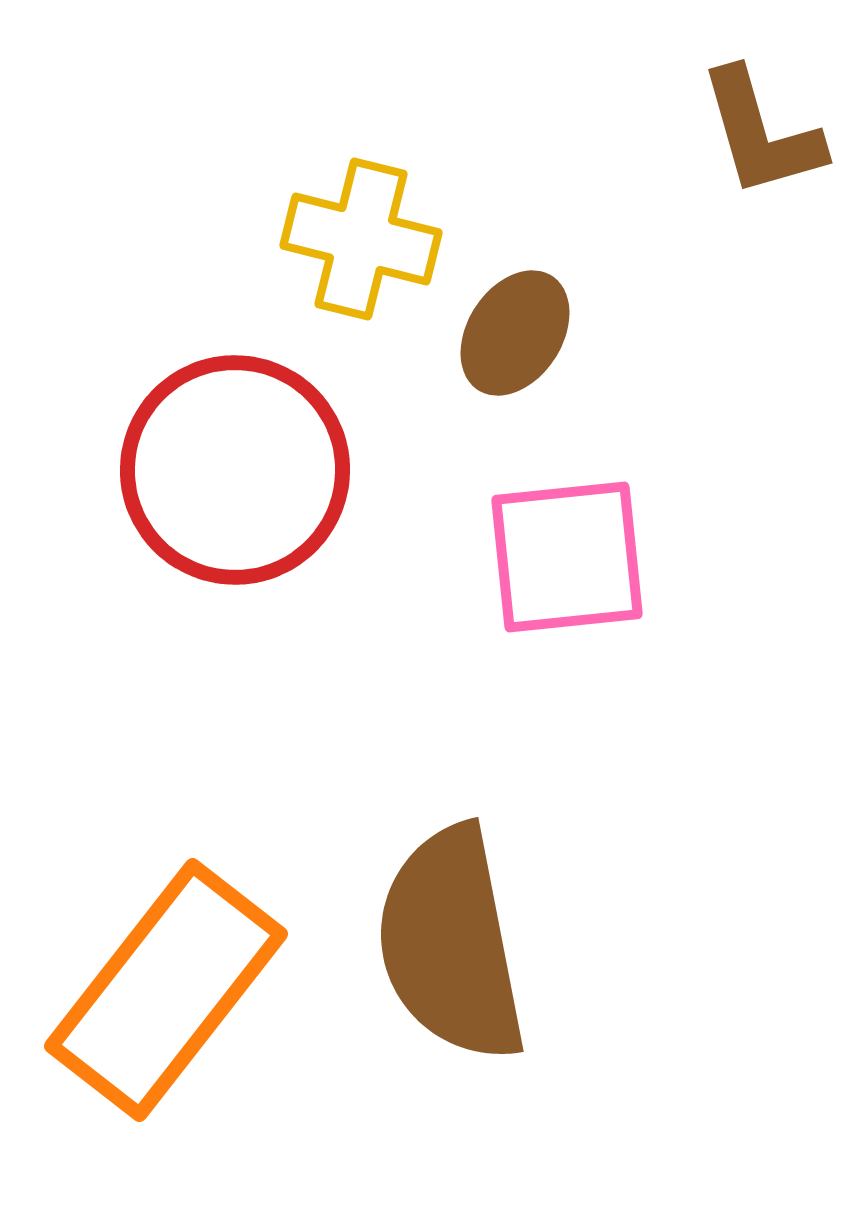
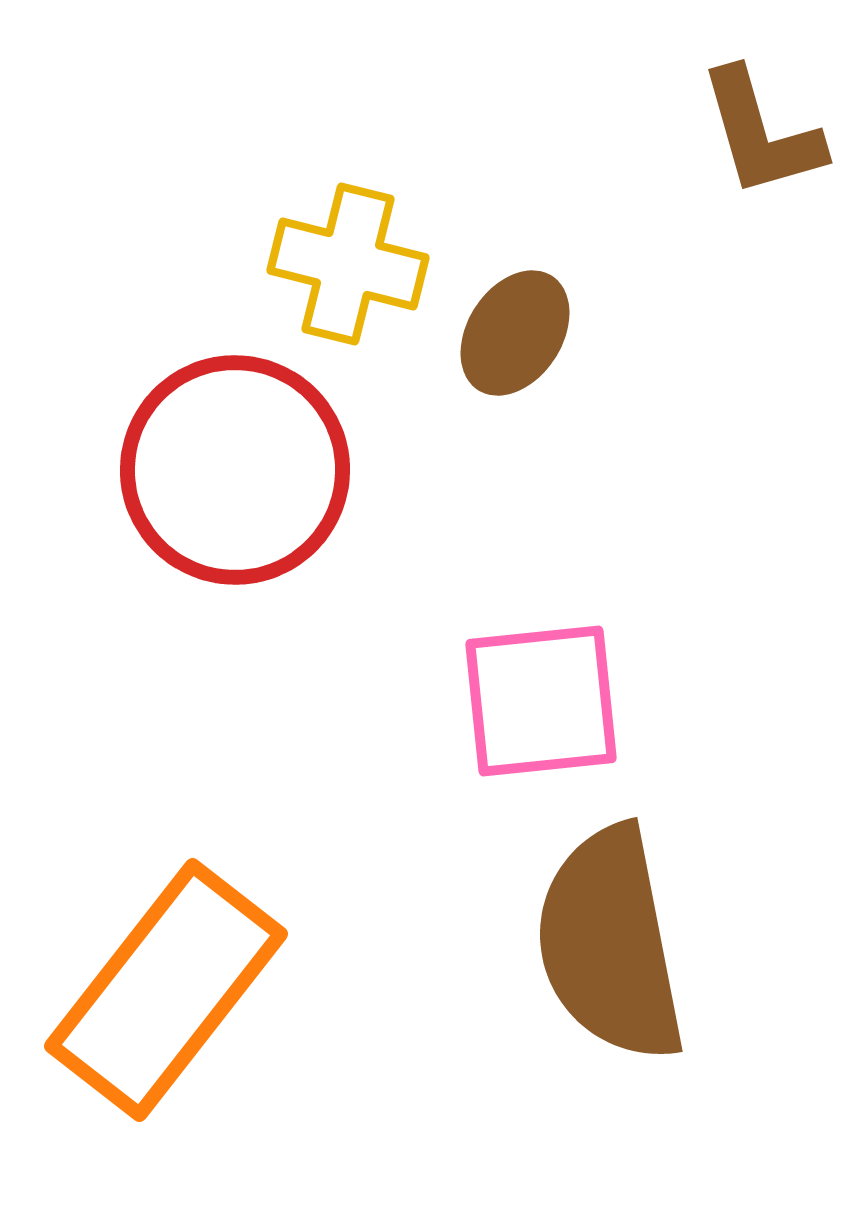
yellow cross: moved 13 px left, 25 px down
pink square: moved 26 px left, 144 px down
brown semicircle: moved 159 px right
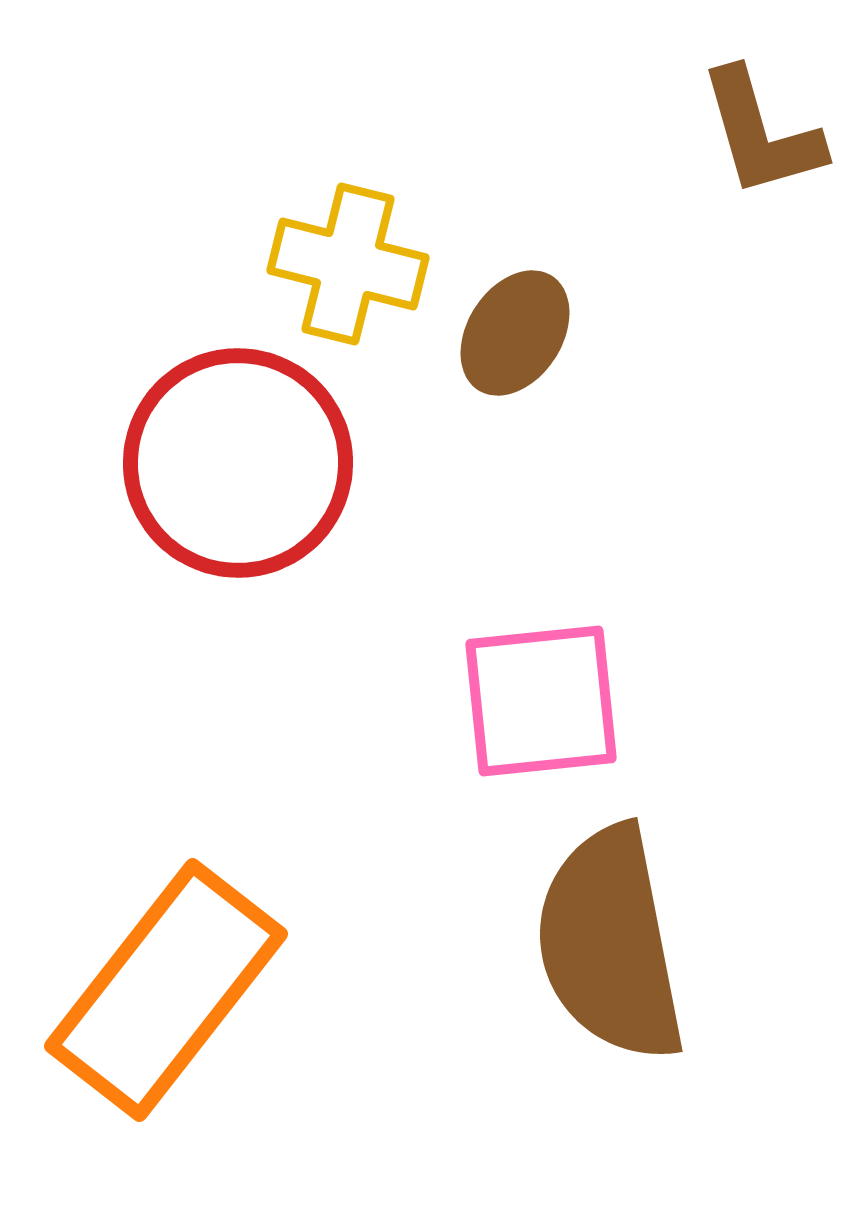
red circle: moved 3 px right, 7 px up
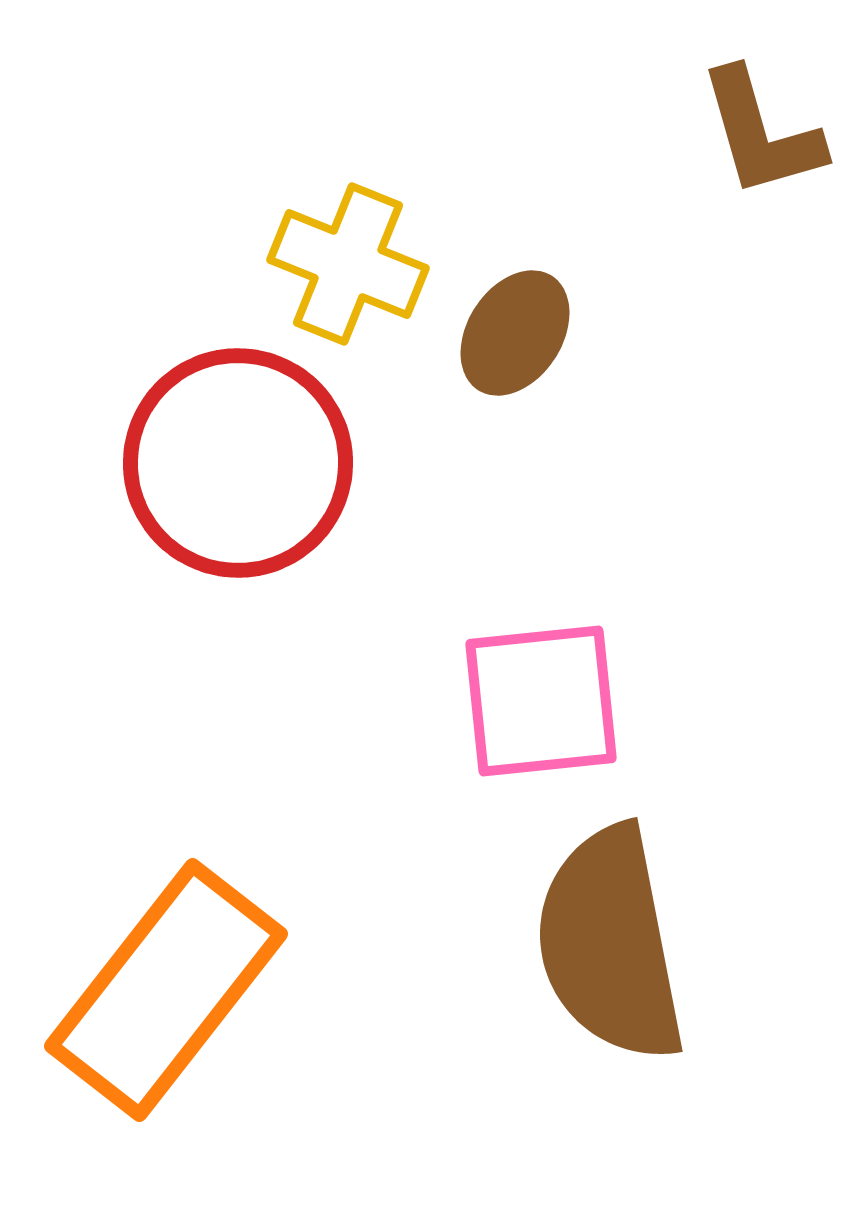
yellow cross: rotated 8 degrees clockwise
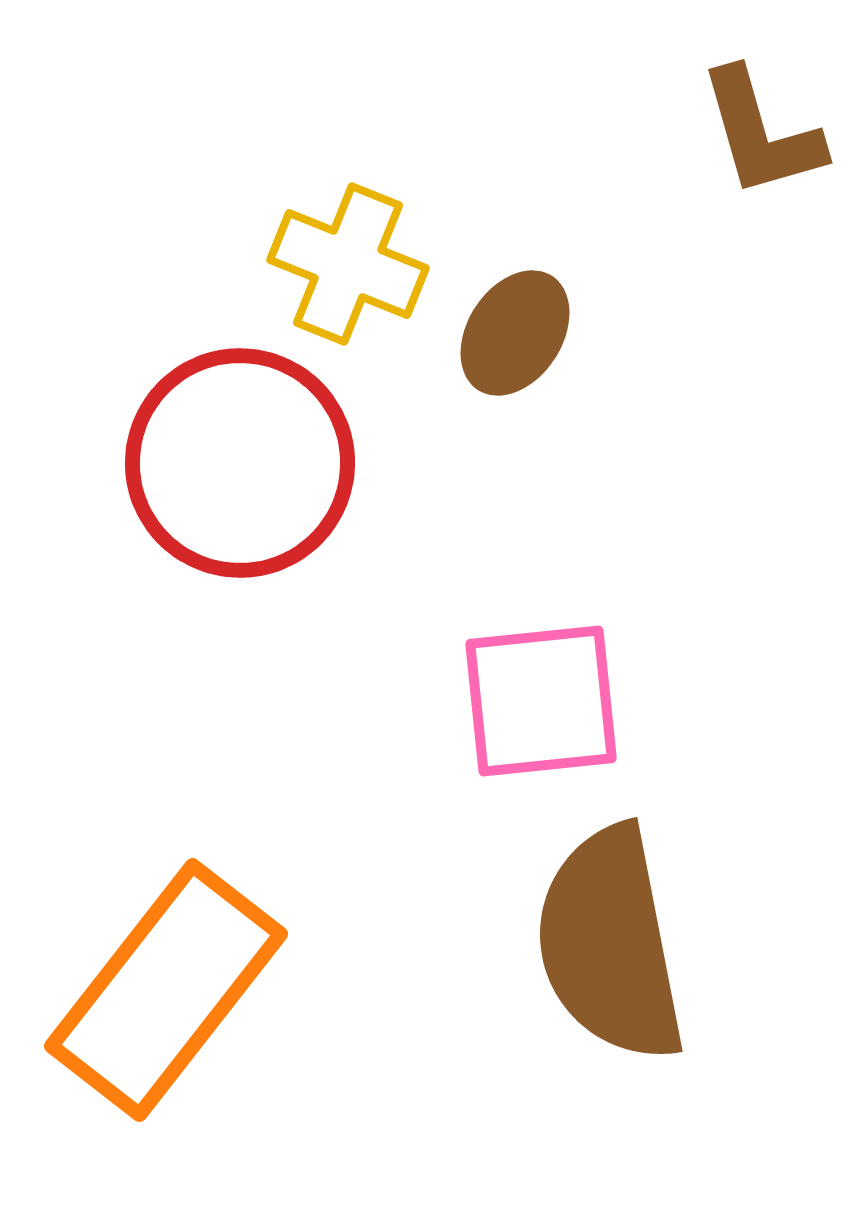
red circle: moved 2 px right
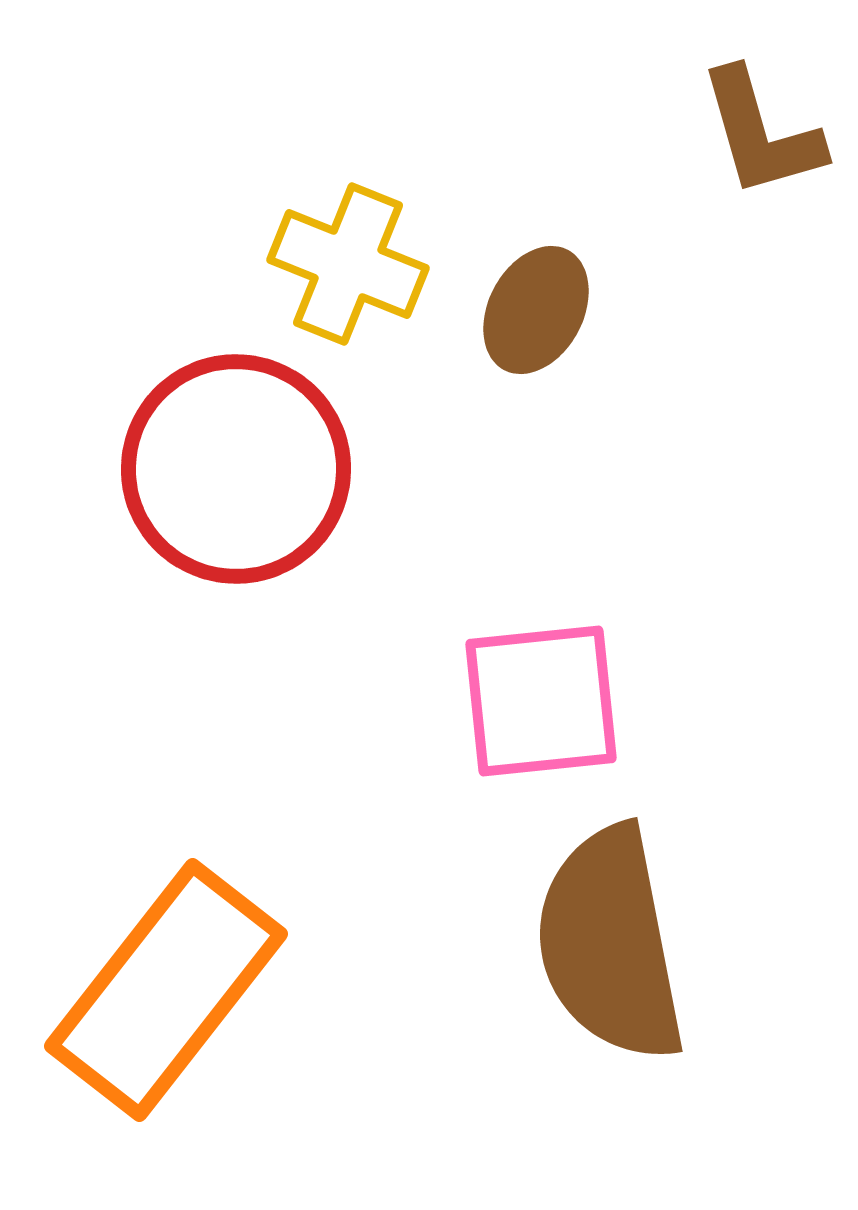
brown ellipse: moved 21 px right, 23 px up; rotated 5 degrees counterclockwise
red circle: moved 4 px left, 6 px down
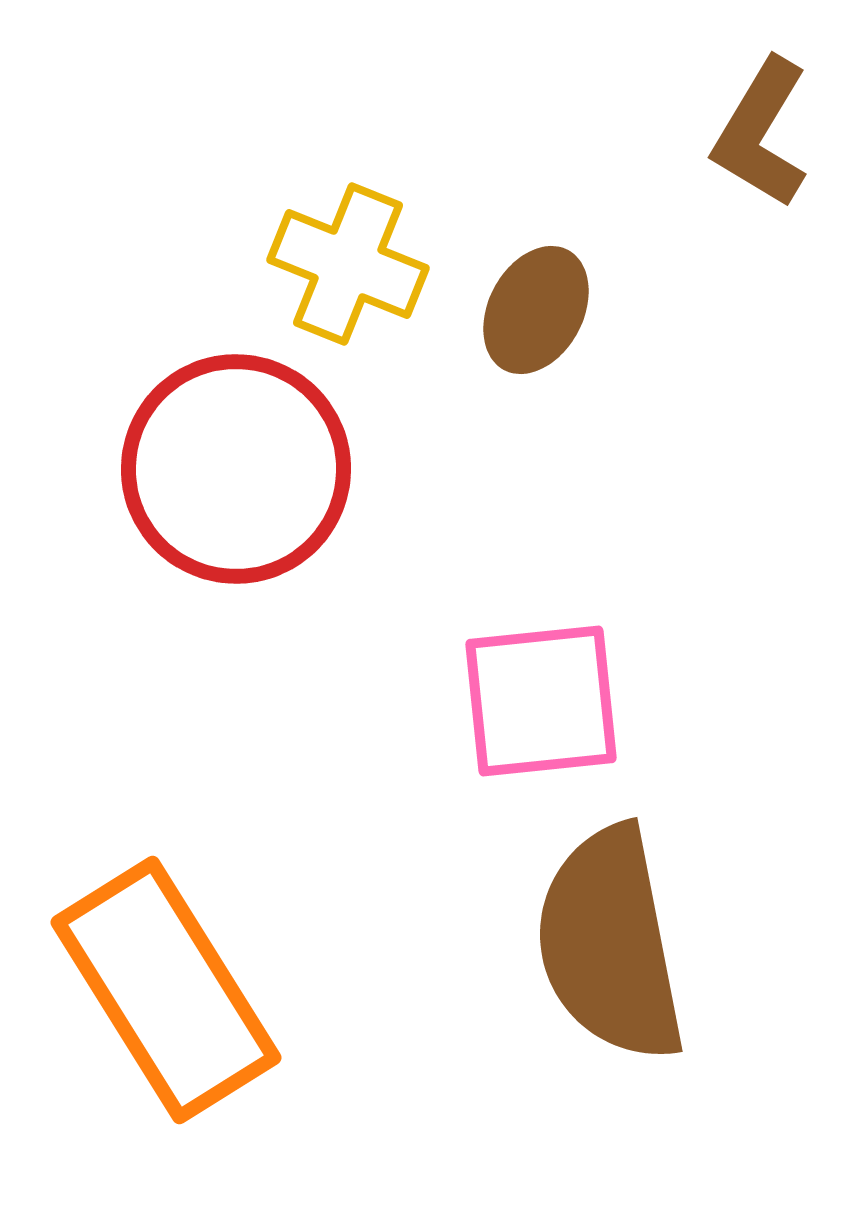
brown L-shape: rotated 47 degrees clockwise
orange rectangle: rotated 70 degrees counterclockwise
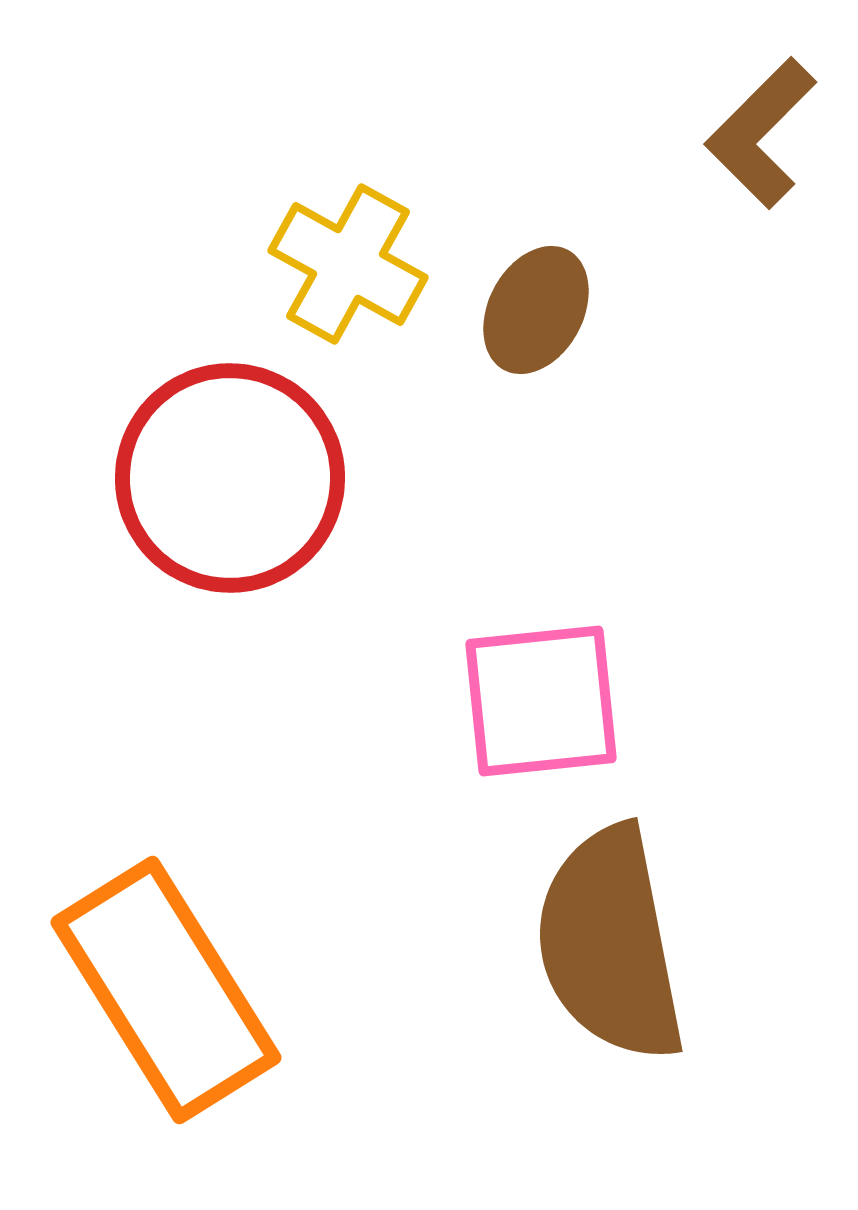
brown L-shape: rotated 14 degrees clockwise
yellow cross: rotated 7 degrees clockwise
red circle: moved 6 px left, 9 px down
